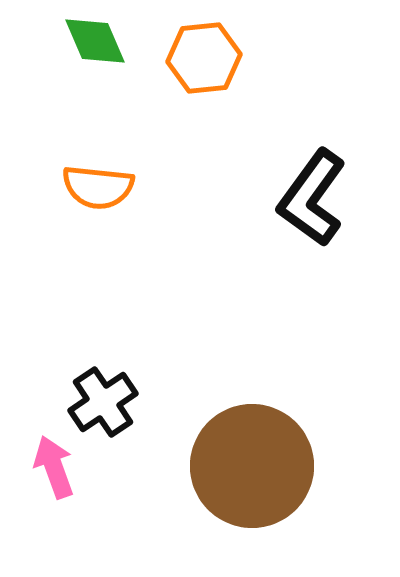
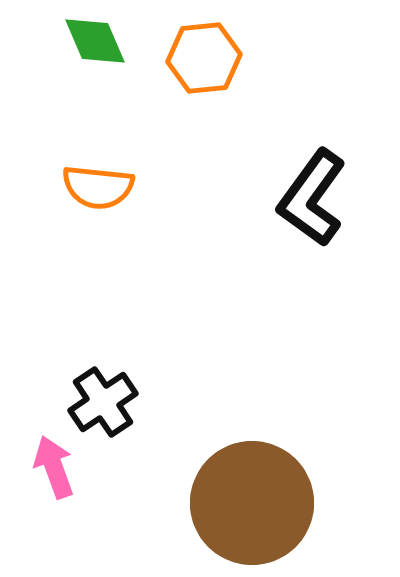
brown circle: moved 37 px down
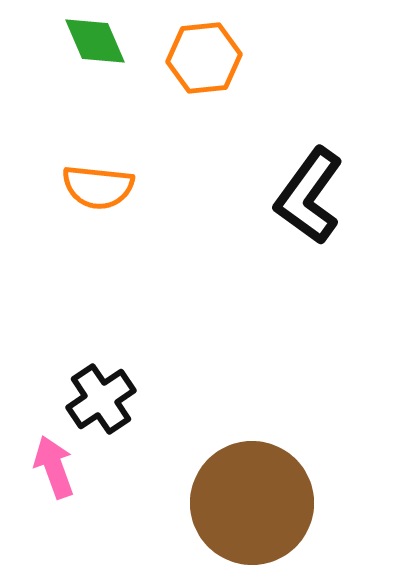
black L-shape: moved 3 px left, 2 px up
black cross: moved 2 px left, 3 px up
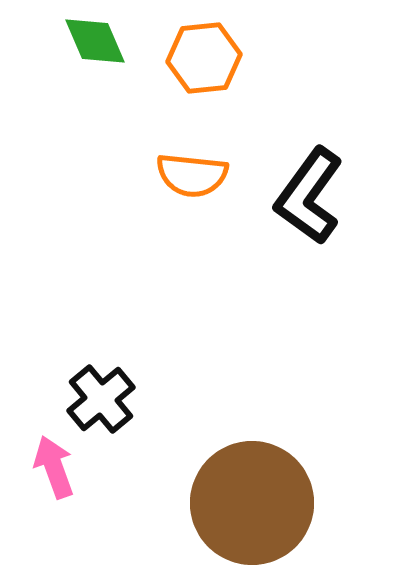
orange semicircle: moved 94 px right, 12 px up
black cross: rotated 6 degrees counterclockwise
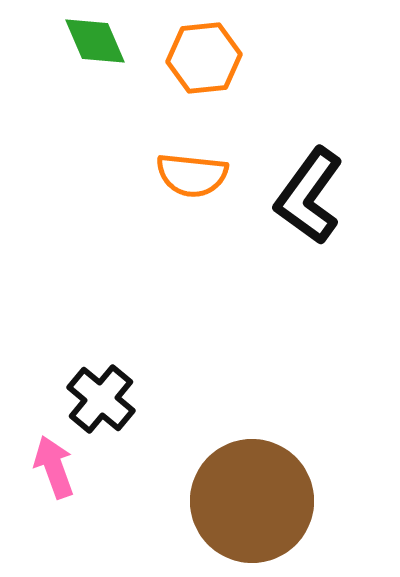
black cross: rotated 10 degrees counterclockwise
brown circle: moved 2 px up
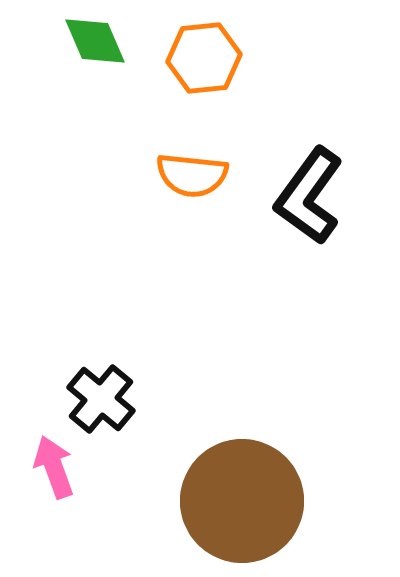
brown circle: moved 10 px left
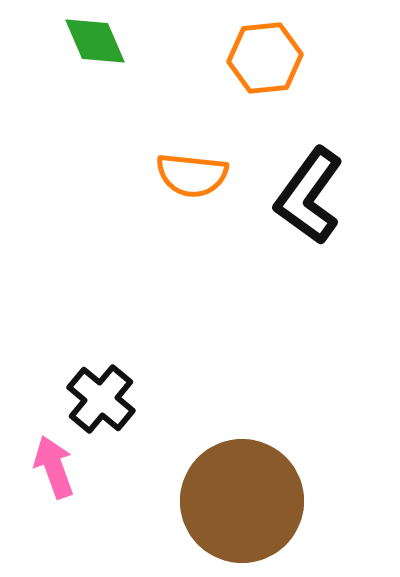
orange hexagon: moved 61 px right
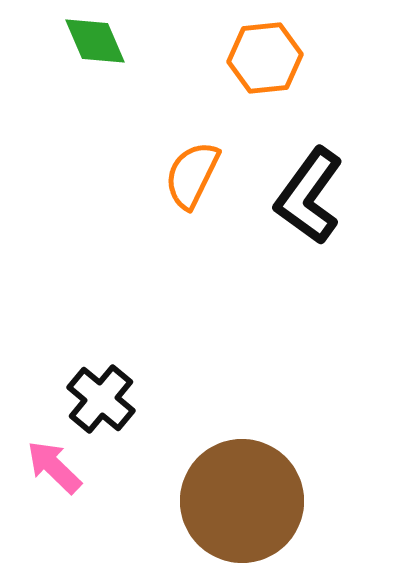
orange semicircle: rotated 110 degrees clockwise
pink arrow: rotated 26 degrees counterclockwise
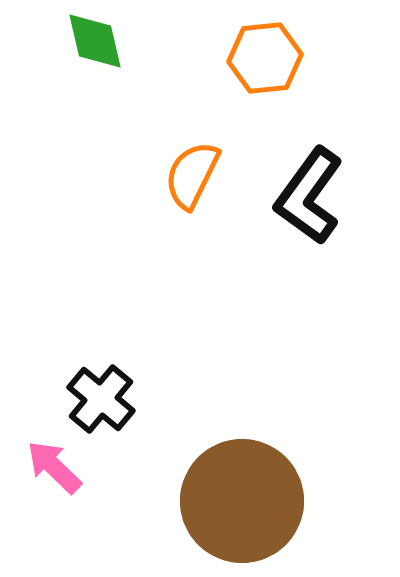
green diamond: rotated 10 degrees clockwise
